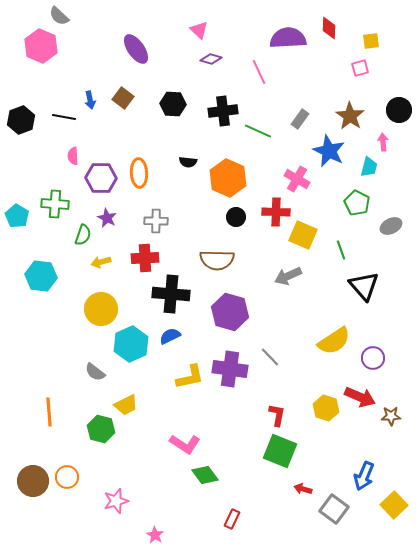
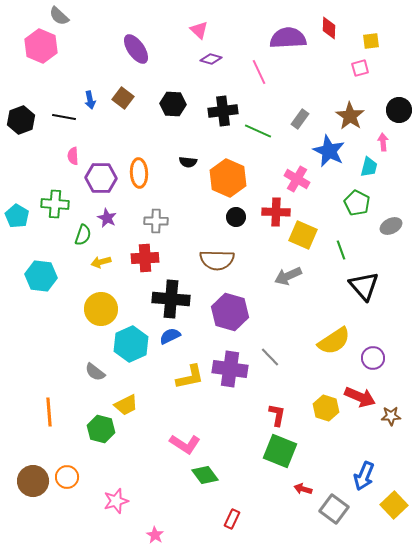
black cross at (171, 294): moved 5 px down
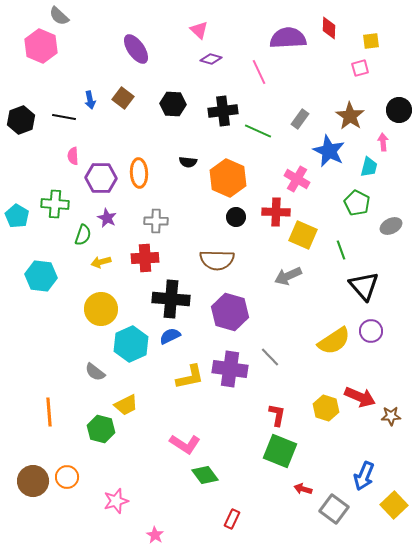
purple circle at (373, 358): moved 2 px left, 27 px up
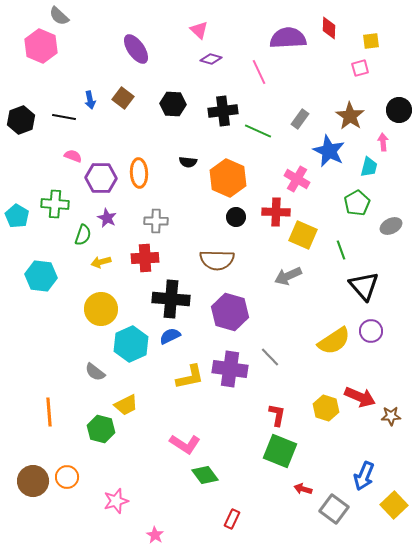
pink semicircle at (73, 156): rotated 114 degrees clockwise
green pentagon at (357, 203): rotated 15 degrees clockwise
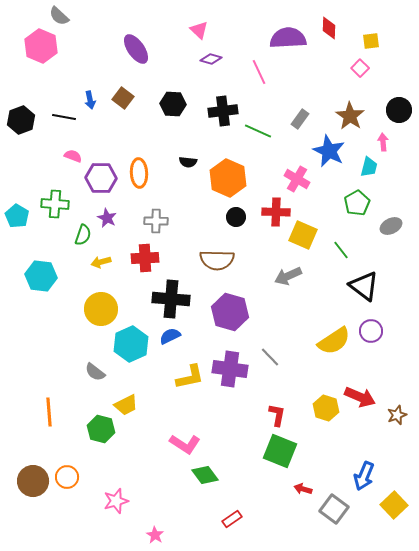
pink square at (360, 68): rotated 30 degrees counterclockwise
green line at (341, 250): rotated 18 degrees counterclockwise
black triangle at (364, 286): rotated 12 degrees counterclockwise
brown star at (391, 416): moved 6 px right, 1 px up; rotated 18 degrees counterclockwise
red rectangle at (232, 519): rotated 30 degrees clockwise
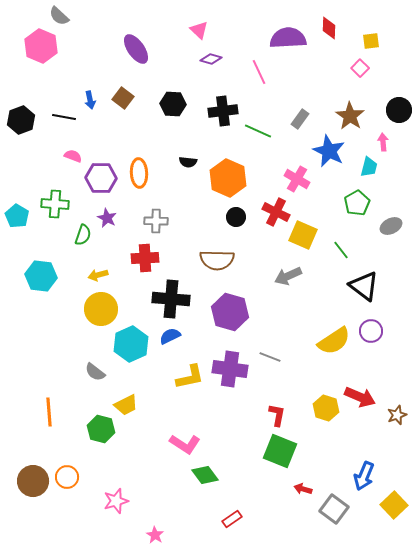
red cross at (276, 212): rotated 24 degrees clockwise
yellow arrow at (101, 262): moved 3 px left, 13 px down
gray line at (270, 357): rotated 25 degrees counterclockwise
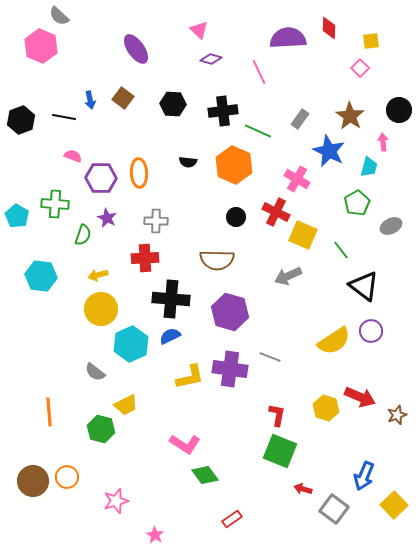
orange hexagon at (228, 178): moved 6 px right, 13 px up
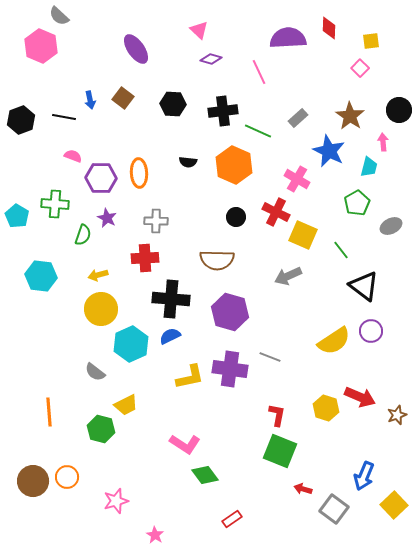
gray rectangle at (300, 119): moved 2 px left, 1 px up; rotated 12 degrees clockwise
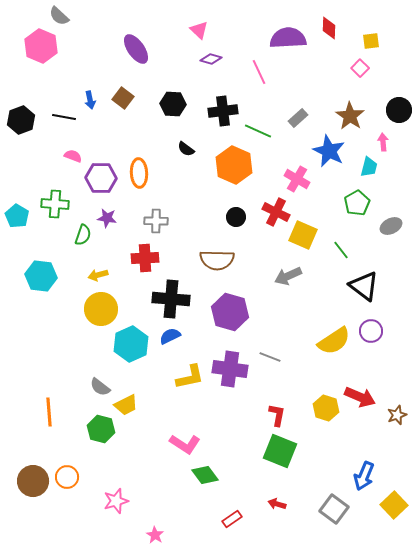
black semicircle at (188, 162): moved 2 px left, 13 px up; rotated 30 degrees clockwise
purple star at (107, 218): rotated 18 degrees counterclockwise
gray semicircle at (95, 372): moved 5 px right, 15 px down
red arrow at (303, 489): moved 26 px left, 15 px down
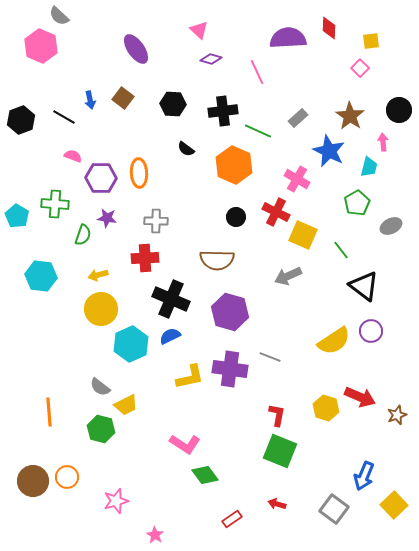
pink line at (259, 72): moved 2 px left
black line at (64, 117): rotated 20 degrees clockwise
black cross at (171, 299): rotated 18 degrees clockwise
